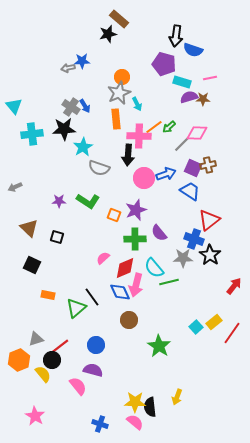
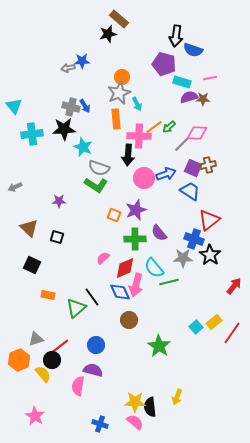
gray cross at (71, 107): rotated 18 degrees counterclockwise
cyan star at (83, 147): rotated 18 degrees counterclockwise
green L-shape at (88, 201): moved 8 px right, 16 px up
pink semicircle at (78, 386): rotated 132 degrees counterclockwise
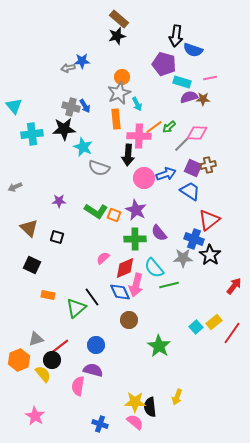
black star at (108, 34): moved 9 px right, 2 px down
green L-shape at (96, 185): moved 26 px down
purple star at (136, 210): rotated 25 degrees counterclockwise
green line at (169, 282): moved 3 px down
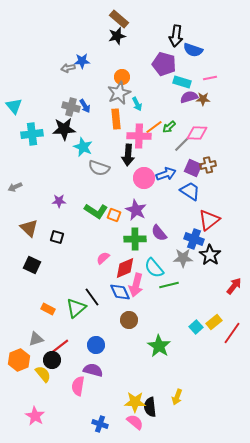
orange rectangle at (48, 295): moved 14 px down; rotated 16 degrees clockwise
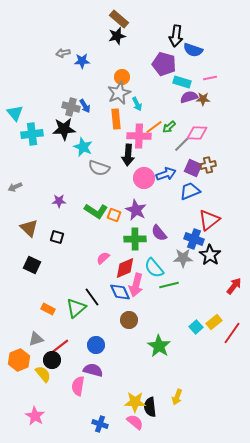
gray arrow at (68, 68): moved 5 px left, 15 px up
cyan triangle at (14, 106): moved 1 px right, 7 px down
blue trapezoid at (190, 191): rotated 55 degrees counterclockwise
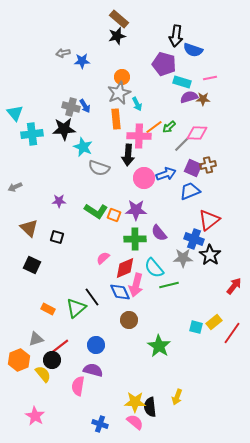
purple star at (136, 210): rotated 25 degrees counterclockwise
cyan square at (196, 327): rotated 32 degrees counterclockwise
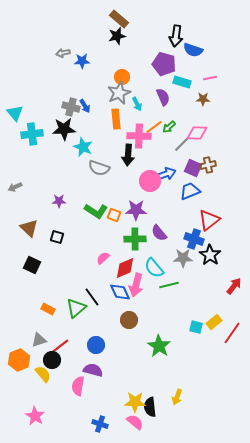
purple semicircle at (189, 97): moved 26 px left; rotated 84 degrees clockwise
pink circle at (144, 178): moved 6 px right, 3 px down
gray triangle at (36, 339): moved 3 px right, 1 px down
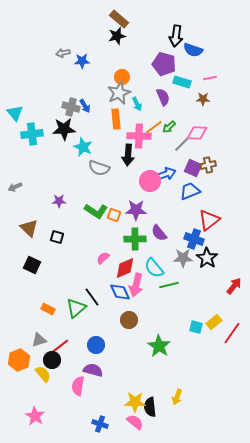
black star at (210, 255): moved 3 px left, 3 px down
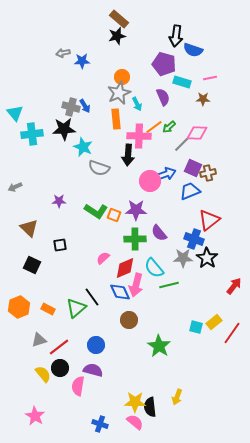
brown cross at (208, 165): moved 8 px down
black square at (57, 237): moved 3 px right, 8 px down; rotated 24 degrees counterclockwise
orange hexagon at (19, 360): moved 53 px up
black circle at (52, 360): moved 8 px right, 8 px down
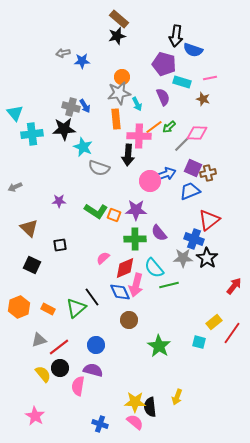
gray star at (119, 93): rotated 15 degrees clockwise
brown star at (203, 99): rotated 16 degrees clockwise
cyan square at (196, 327): moved 3 px right, 15 px down
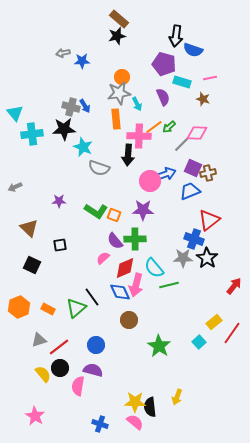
purple star at (136, 210): moved 7 px right
purple semicircle at (159, 233): moved 44 px left, 8 px down
cyan square at (199, 342): rotated 32 degrees clockwise
